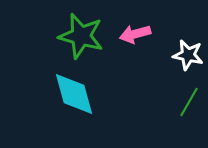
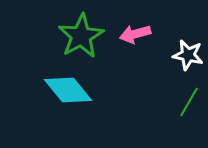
green star: rotated 27 degrees clockwise
cyan diamond: moved 6 px left, 4 px up; rotated 24 degrees counterclockwise
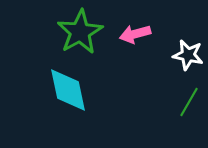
green star: moved 1 px left, 4 px up
cyan diamond: rotated 27 degrees clockwise
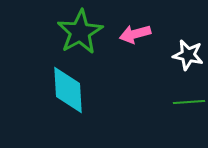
cyan diamond: rotated 9 degrees clockwise
green line: rotated 56 degrees clockwise
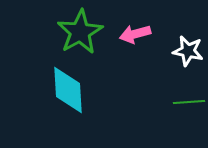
white star: moved 4 px up
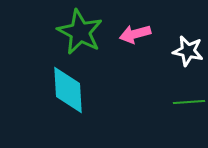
green star: rotated 15 degrees counterclockwise
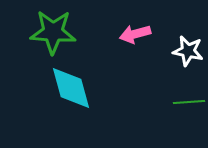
green star: moved 27 px left; rotated 24 degrees counterclockwise
cyan diamond: moved 3 px right, 2 px up; rotated 12 degrees counterclockwise
